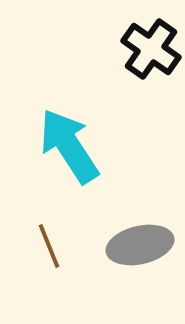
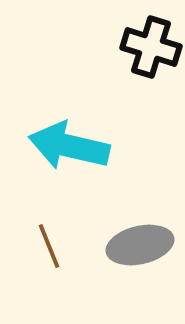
black cross: moved 2 px up; rotated 18 degrees counterclockwise
cyan arrow: rotated 44 degrees counterclockwise
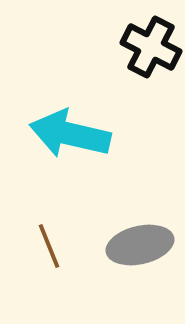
black cross: rotated 10 degrees clockwise
cyan arrow: moved 1 px right, 12 px up
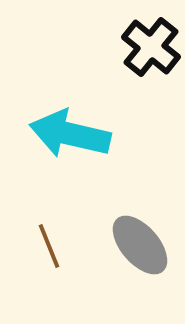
black cross: rotated 12 degrees clockwise
gray ellipse: rotated 62 degrees clockwise
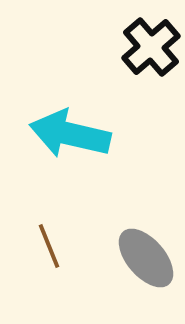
black cross: rotated 10 degrees clockwise
gray ellipse: moved 6 px right, 13 px down
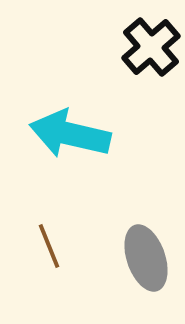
gray ellipse: rotated 22 degrees clockwise
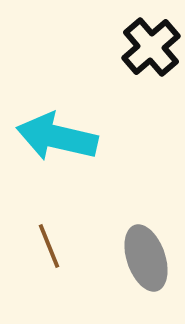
cyan arrow: moved 13 px left, 3 px down
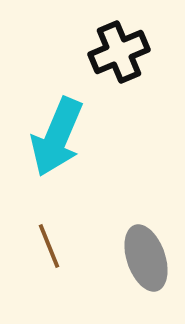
black cross: moved 32 px left, 5 px down; rotated 18 degrees clockwise
cyan arrow: rotated 80 degrees counterclockwise
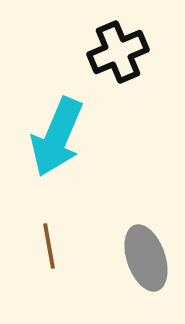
black cross: moved 1 px left
brown line: rotated 12 degrees clockwise
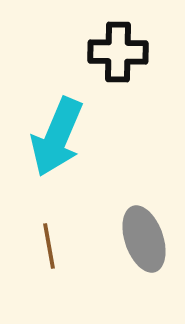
black cross: rotated 24 degrees clockwise
gray ellipse: moved 2 px left, 19 px up
